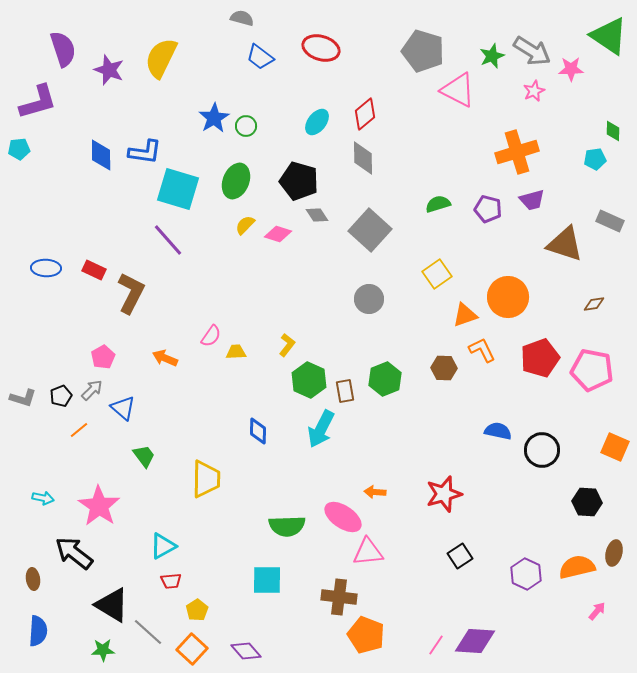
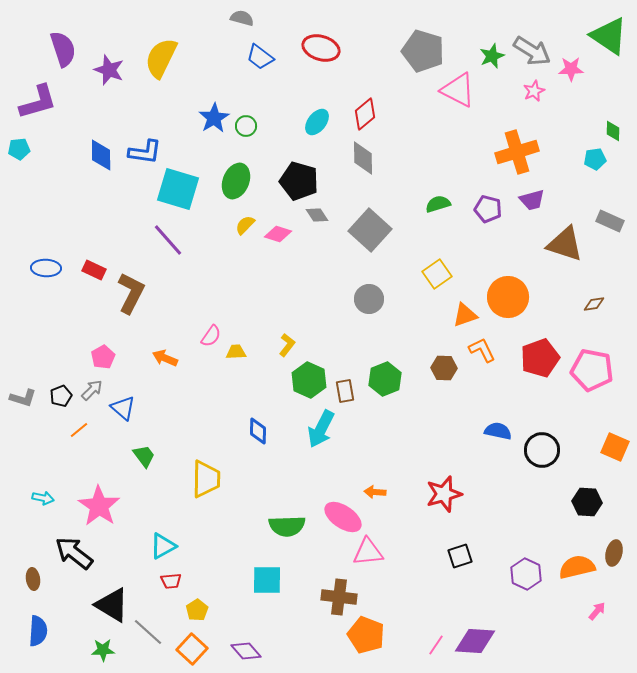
black square at (460, 556): rotated 15 degrees clockwise
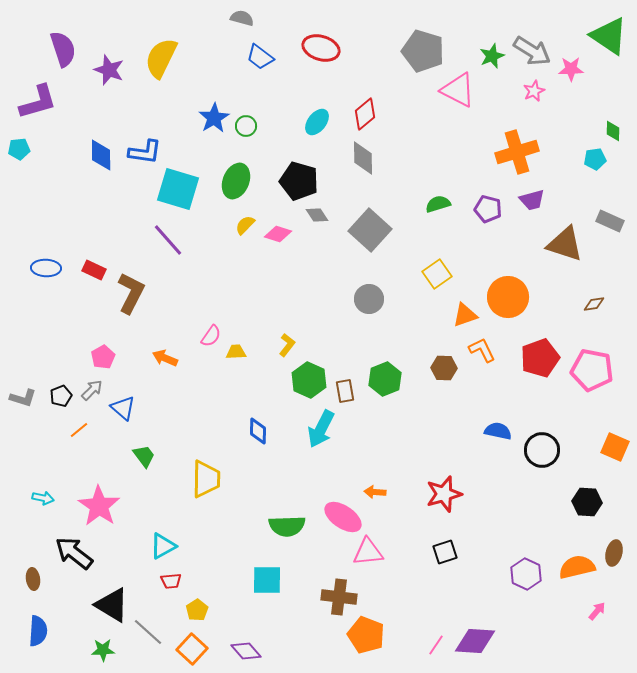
black square at (460, 556): moved 15 px left, 4 px up
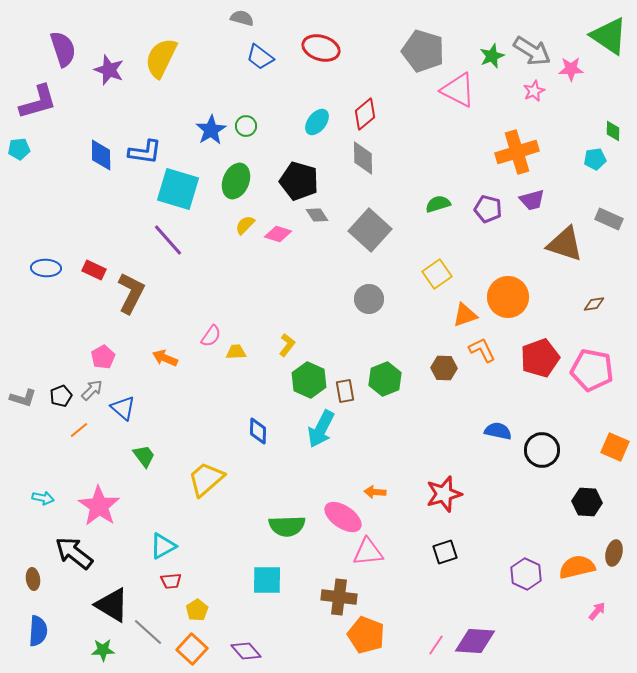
blue star at (214, 118): moved 3 px left, 12 px down
gray rectangle at (610, 221): moved 1 px left, 2 px up
yellow trapezoid at (206, 479): rotated 132 degrees counterclockwise
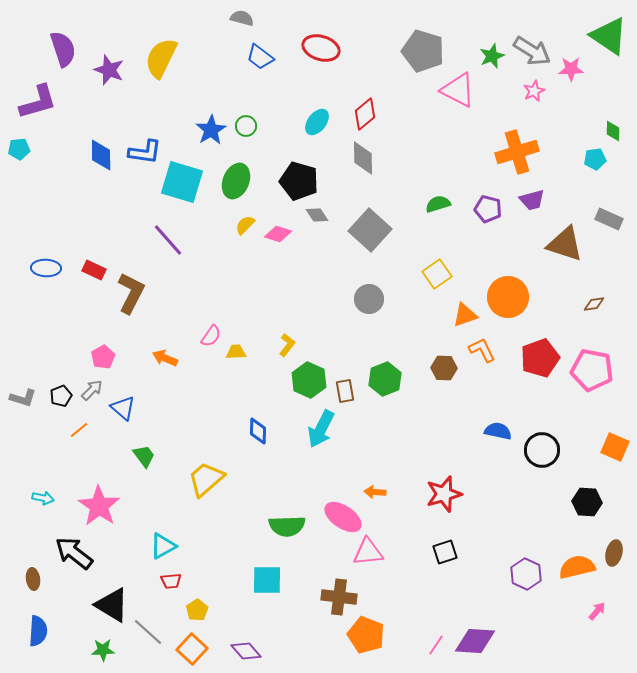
cyan square at (178, 189): moved 4 px right, 7 px up
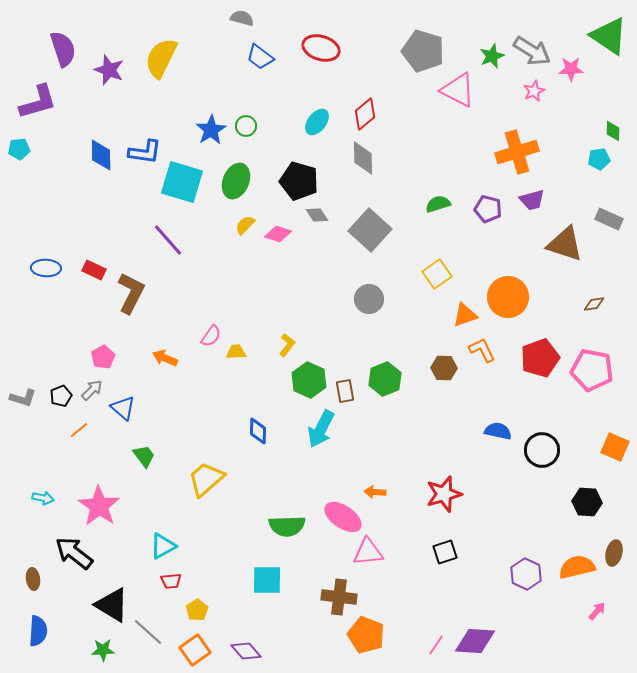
cyan pentagon at (595, 159): moved 4 px right
orange square at (192, 649): moved 3 px right, 1 px down; rotated 12 degrees clockwise
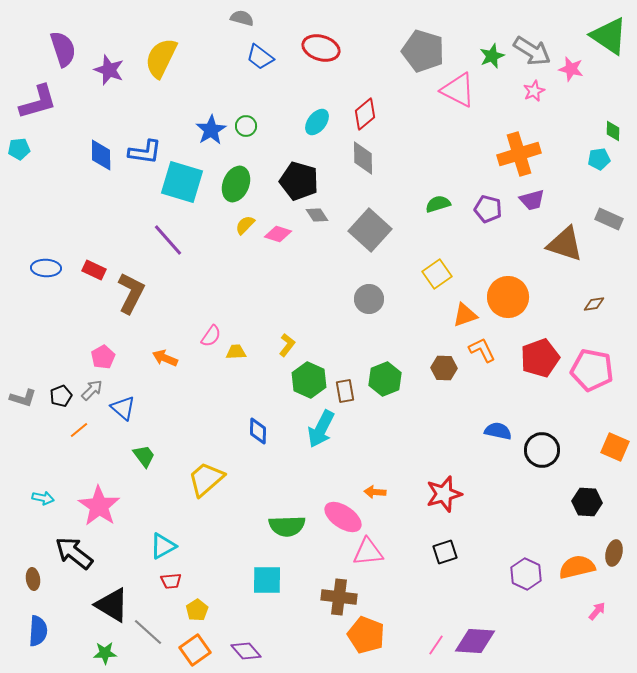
pink star at (571, 69): rotated 15 degrees clockwise
orange cross at (517, 152): moved 2 px right, 2 px down
green ellipse at (236, 181): moved 3 px down
green star at (103, 650): moved 2 px right, 3 px down
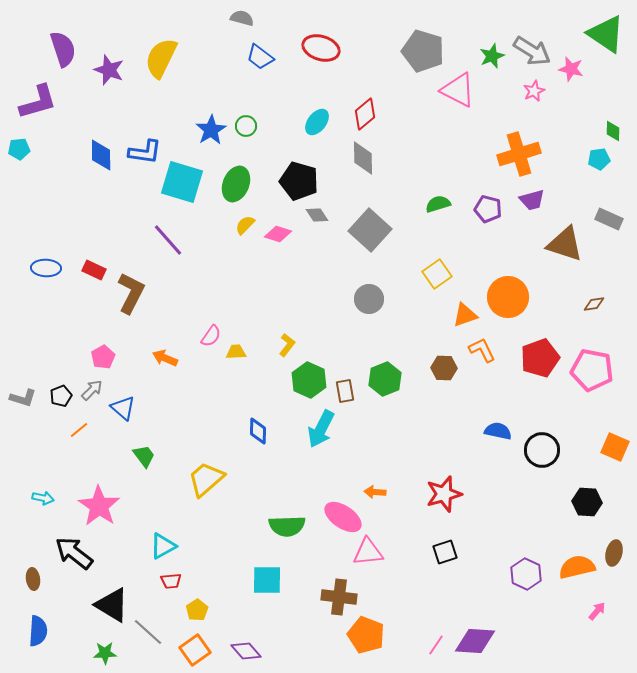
green triangle at (609, 36): moved 3 px left, 2 px up
